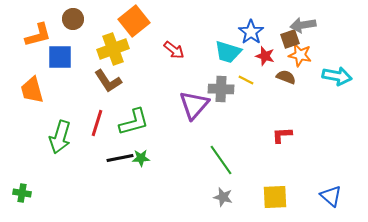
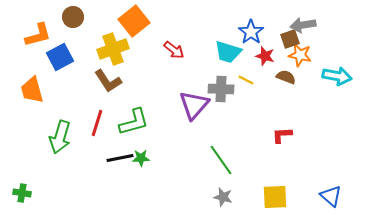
brown circle: moved 2 px up
blue square: rotated 28 degrees counterclockwise
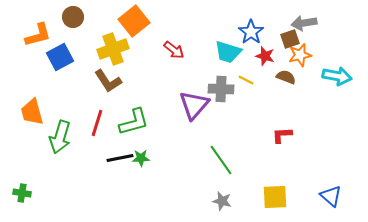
gray arrow: moved 1 px right, 2 px up
orange star: rotated 25 degrees counterclockwise
orange trapezoid: moved 22 px down
gray star: moved 1 px left, 4 px down
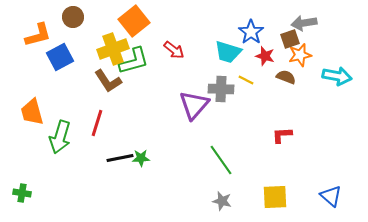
green L-shape: moved 61 px up
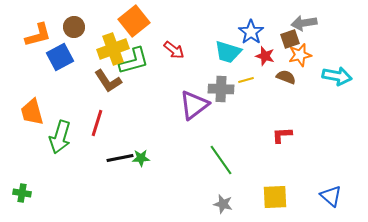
brown circle: moved 1 px right, 10 px down
yellow line: rotated 42 degrees counterclockwise
purple triangle: rotated 12 degrees clockwise
gray star: moved 1 px right, 3 px down
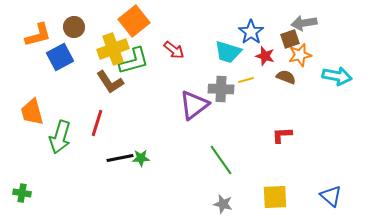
brown L-shape: moved 2 px right, 1 px down
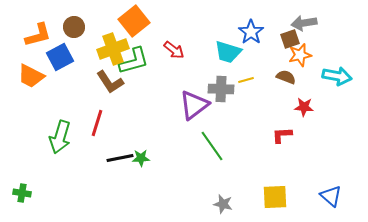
red star: moved 39 px right, 51 px down; rotated 12 degrees counterclockwise
orange trapezoid: moved 1 px left, 36 px up; rotated 48 degrees counterclockwise
green line: moved 9 px left, 14 px up
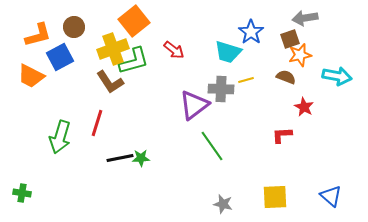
gray arrow: moved 1 px right, 5 px up
red star: rotated 24 degrees clockwise
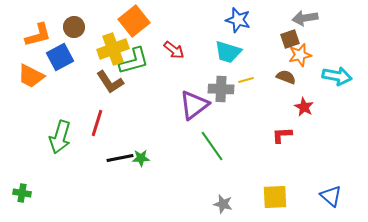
blue star: moved 13 px left, 12 px up; rotated 20 degrees counterclockwise
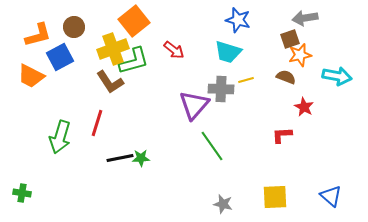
purple triangle: rotated 12 degrees counterclockwise
